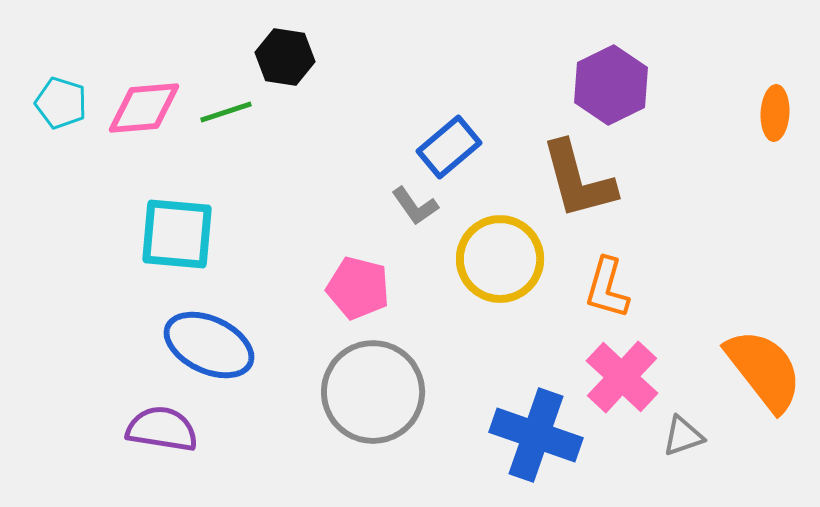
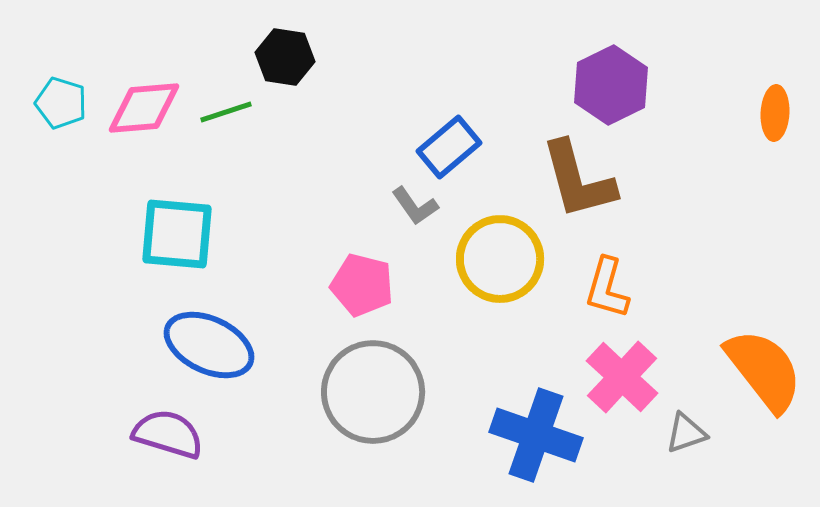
pink pentagon: moved 4 px right, 3 px up
purple semicircle: moved 6 px right, 5 px down; rotated 8 degrees clockwise
gray triangle: moved 3 px right, 3 px up
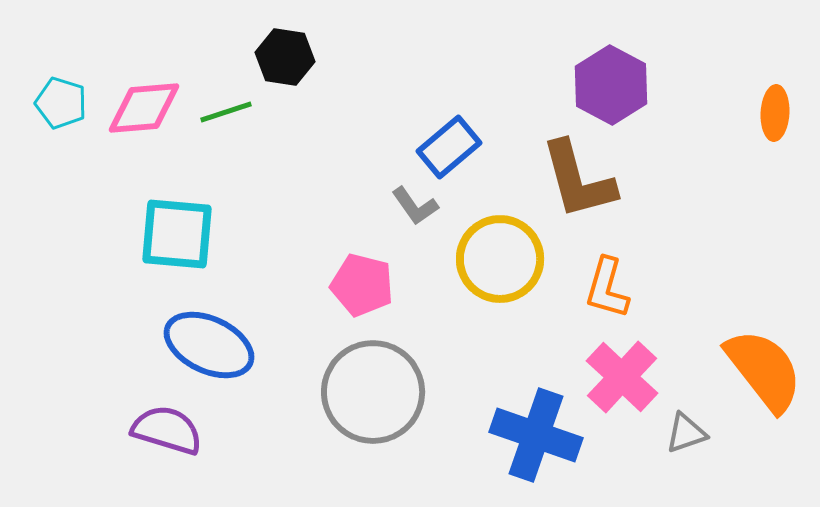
purple hexagon: rotated 6 degrees counterclockwise
purple semicircle: moved 1 px left, 4 px up
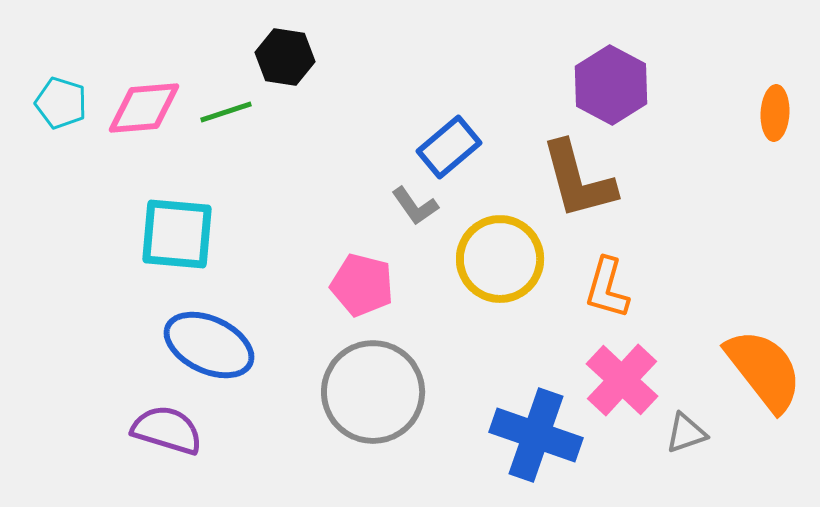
pink cross: moved 3 px down
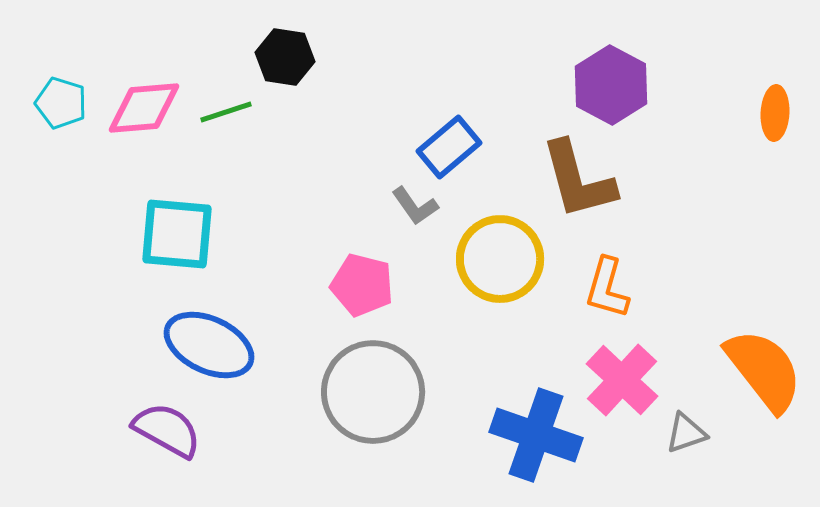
purple semicircle: rotated 12 degrees clockwise
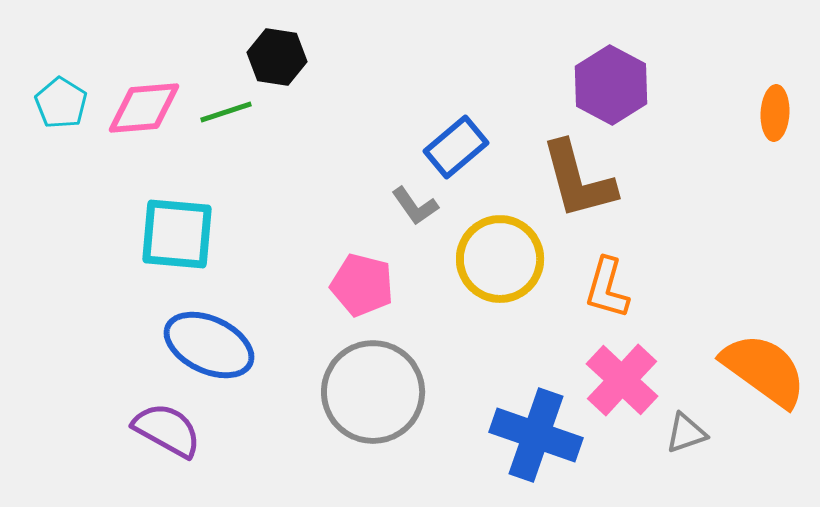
black hexagon: moved 8 px left
cyan pentagon: rotated 15 degrees clockwise
blue rectangle: moved 7 px right
orange semicircle: rotated 16 degrees counterclockwise
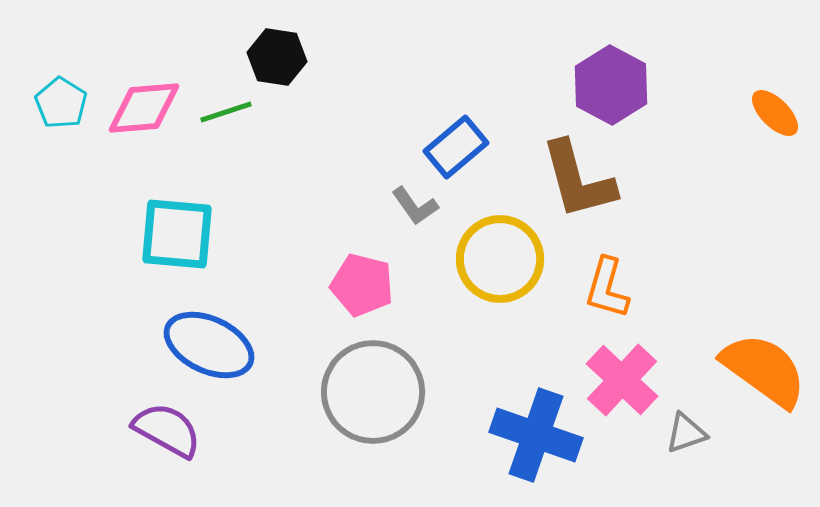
orange ellipse: rotated 48 degrees counterclockwise
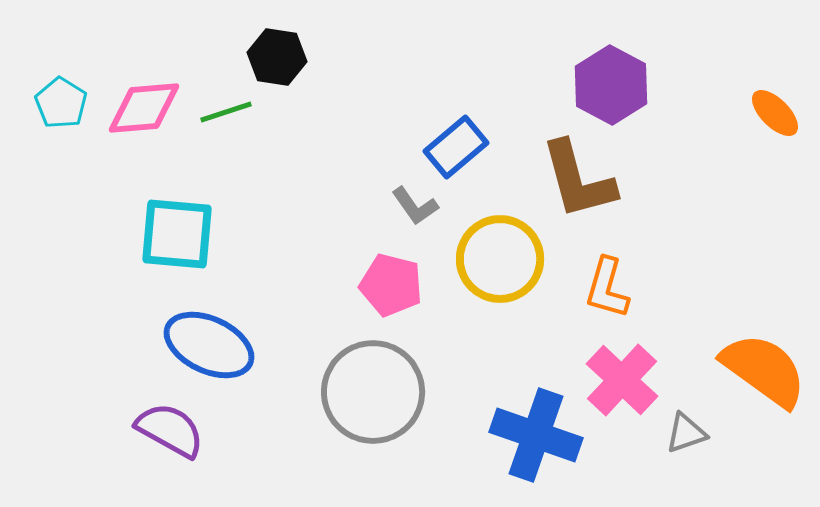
pink pentagon: moved 29 px right
purple semicircle: moved 3 px right
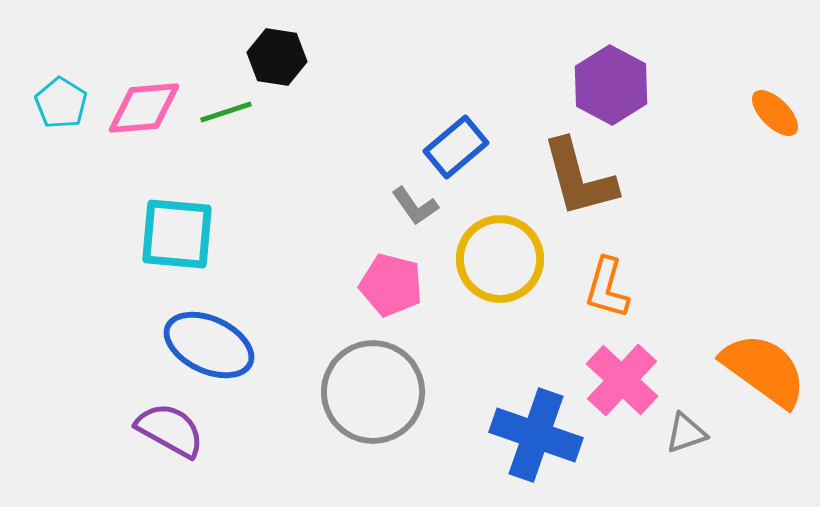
brown L-shape: moved 1 px right, 2 px up
